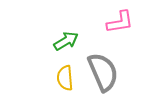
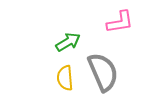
green arrow: moved 2 px right, 1 px down
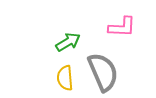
pink L-shape: moved 2 px right, 5 px down; rotated 12 degrees clockwise
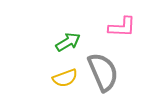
yellow semicircle: rotated 105 degrees counterclockwise
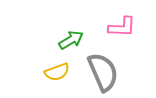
green arrow: moved 3 px right, 2 px up
yellow semicircle: moved 8 px left, 6 px up
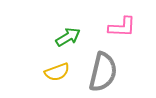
green arrow: moved 3 px left, 3 px up
gray semicircle: rotated 36 degrees clockwise
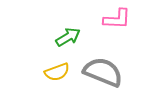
pink L-shape: moved 5 px left, 8 px up
gray semicircle: rotated 81 degrees counterclockwise
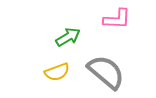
gray semicircle: moved 3 px right; rotated 18 degrees clockwise
